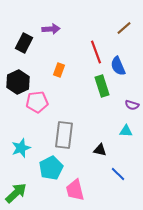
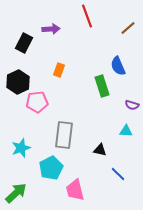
brown line: moved 4 px right
red line: moved 9 px left, 36 px up
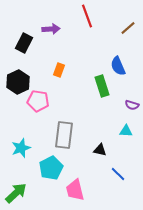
pink pentagon: moved 1 px right, 1 px up; rotated 15 degrees clockwise
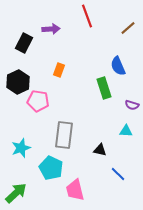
green rectangle: moved 2 px right, 2 px down
cyan pentagon: rotated 20 degrees counterclockwise
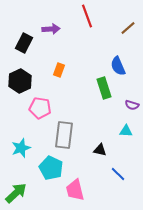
black hexagon: moved 2 px right, 1 px up
pink pentagon: moved 2 px right, 7 px down
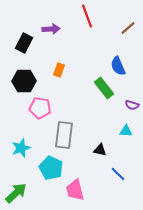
black hexagon: moved 4 px right; rotated 25 degrees clockwise
green rectangle: rotated 20 degrees counterclockwise
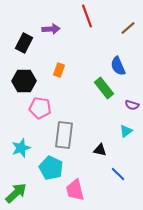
cyan triangle: rotated 40 degrees counterclockwise
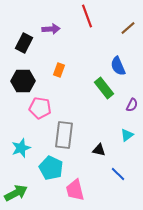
black hexagon: moved 1 px left
purple semicircle: rotated 80 degrees counterclockwise
cyan triangle: moved 1 px right, 4 px down
black triangle: moved 1 px left
green arrow: rotated 15 degrees clockwise
